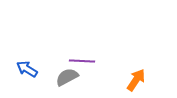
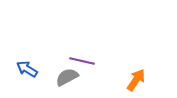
purple line: rotated 10 degrees clockwise
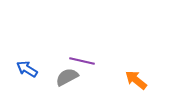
orange arrow: rotated 85 degrees counterclockwise
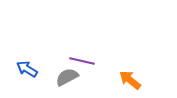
orange arrow: moved 6 px left
